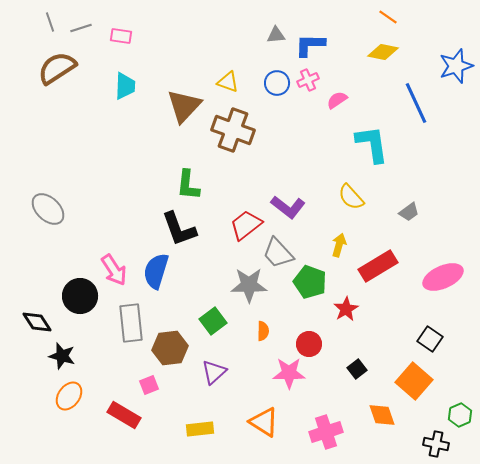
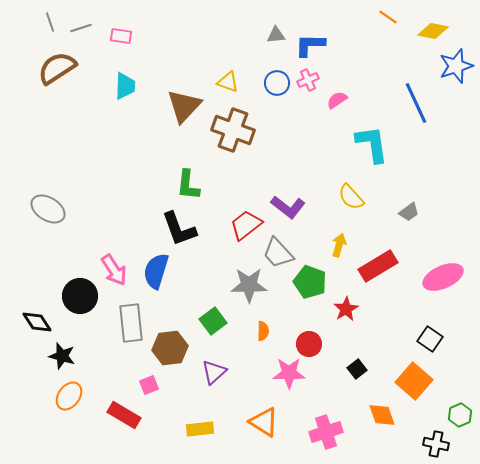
yellow diamond at (383, 52): moved 50 px right, 21 px up
gray ellipse at (48, 209): rotated 12 degrees counterclockwise
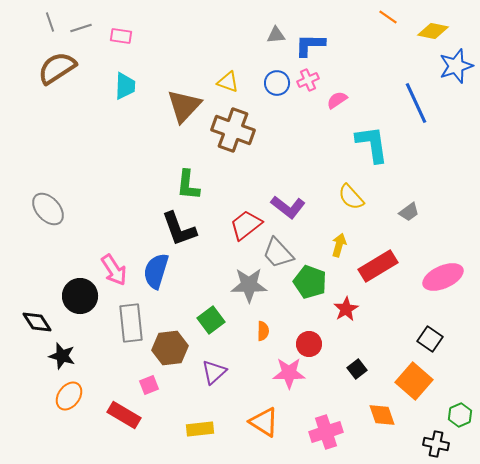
gray ellipse at (48, 209): rotated 16 degrees clockwise
green square at (213, 321): moved 2 px left, 1 px up
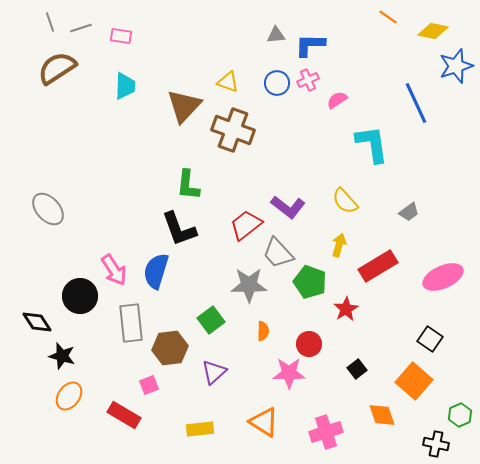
yellow semicircle at (351, 197): moved 6 px left, 4 px down
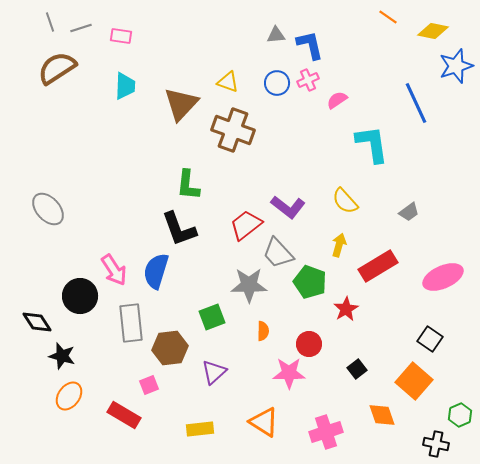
blue L-shape at (310, 45): rotated 76 degrees clockwise
brown triangle at (184, 106): moved 3 px left, 2 px up
green square at (211, 320): moved 1 px right, 3 px up; rotated 16 degrees clockwise
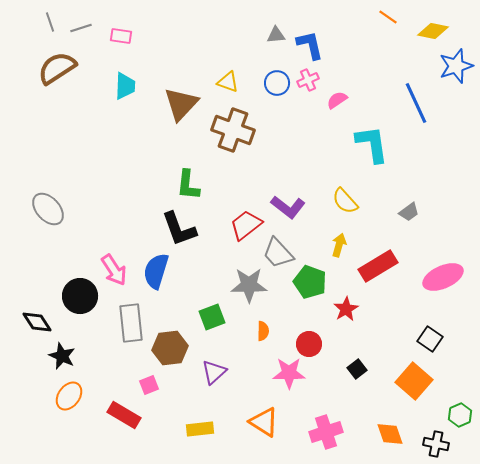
black star at (62, 356): rotated 8 degrees clockwise
orange diamond at (382, 415): moved 8 px right, 19 px down
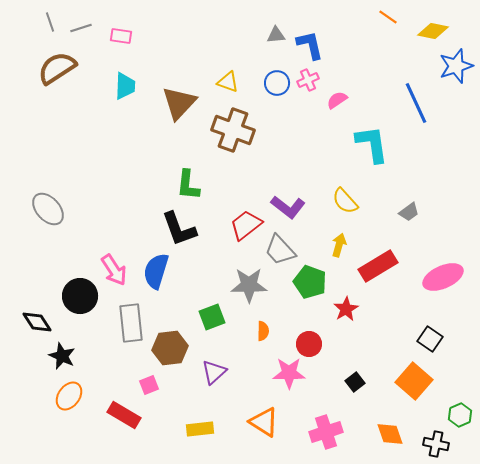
brown triangle at (181, 104): moved 2 px left, 1 px up
gray trapezoid at (278, 253): moved 2 px right, 3 px up
black square at (357, 369): moved 2 px left, 13 px down
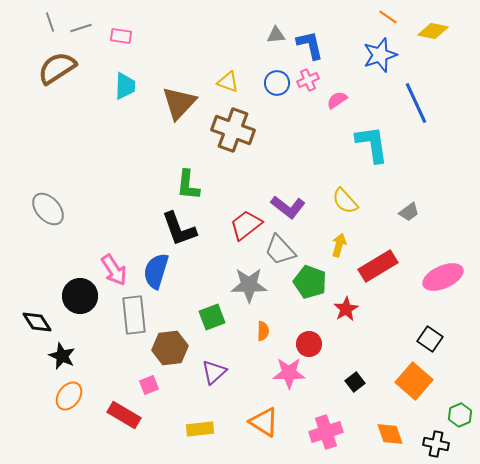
blue star at (456, 66): moved 76 px left, 11 px up
gray rectangle at (131, 323): moved 3 px right, 8 px up
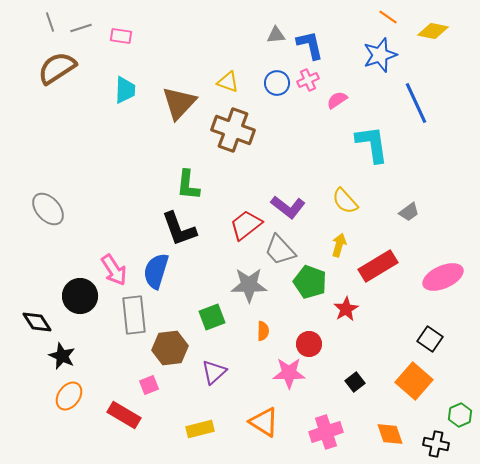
cyan trapezoid at (125, 86): moved 4 px down
yellow rectangle at (200, 429): rotated 8 degrees counterclockwise
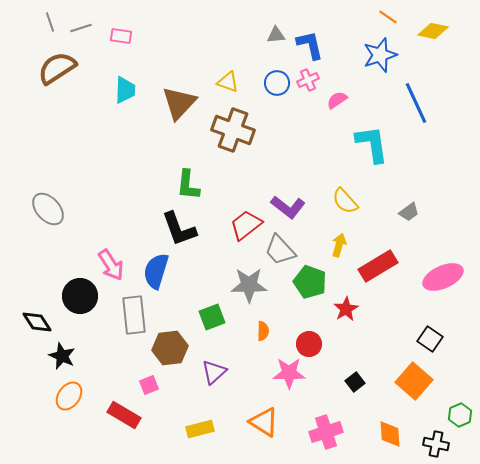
pink arrow at (114, 270): moved 3 px left, 5 px up
orange diamond at (390, 434): rotated 16 degrees clockwise
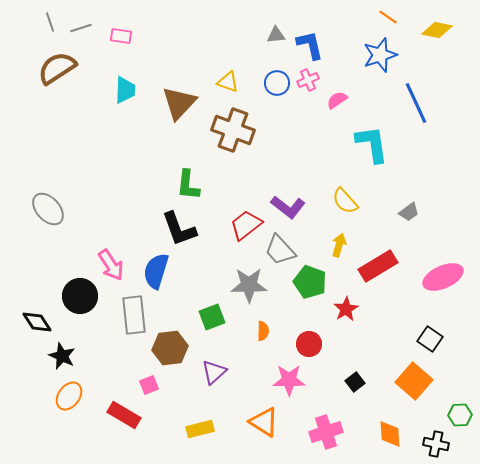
yellow diamond at (433, 31): moved 4 px right, 1 px up
pink star at (289, 373): moved 7 px down
green hexagon at (460, 415): rotated 20 degrees clockwise
